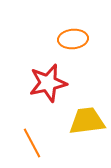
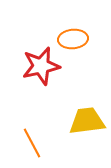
red star: moved 7 px left, 17 px up
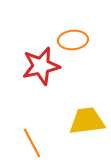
orange ellipse: moved 1 px down
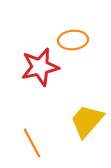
red star: moved 1 px left, 1 px down
yellow trapezoid: rotated 42 degrees counterclockwise
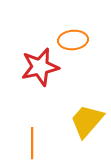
orange line: rotated 28 degrees clockwise
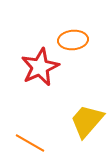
red star: rotated 12 degrees counterclockwise
orange line: moved 2 px left; rotated 60 degrees counterclockwise
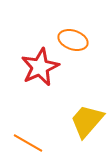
orange ellipse: rotated 24 degrees clockwise
orange line: moved 2 px left
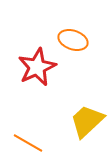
red star: moved 3 px left
yellow trapezoid: rotated 6 degrees clockwise
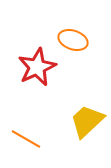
orange line: moved 2 px left, 4 px up
